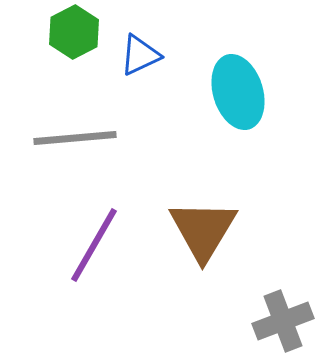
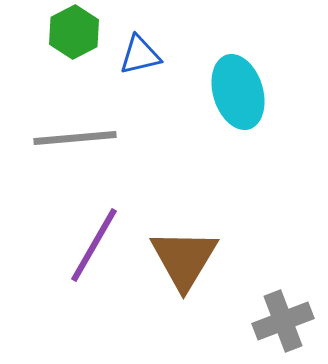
blue triangle: rotated 12 degrees clockwise
brown triangle: moved 19 px left, 29 px down
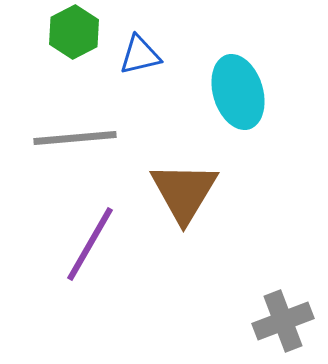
purple line: moved 4 px left, 1 px up
brown triangle: moved 67 px up
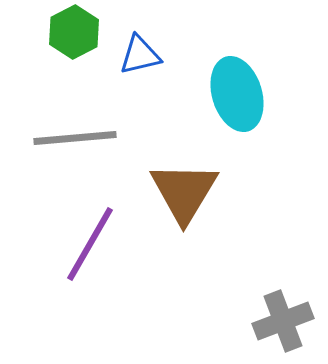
cyan ellipse: moved 1 px left, 2 px down
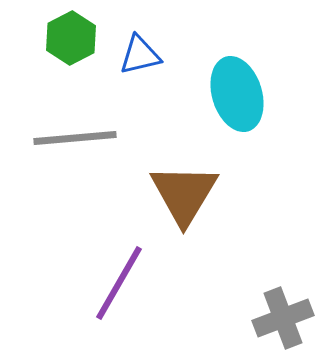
green hexagon: moved 3 px left, 6 px down
brown triangle: moved 2 px down
purple line: moved 29 px right, 39 px down
gray cross: moved 3 px up
